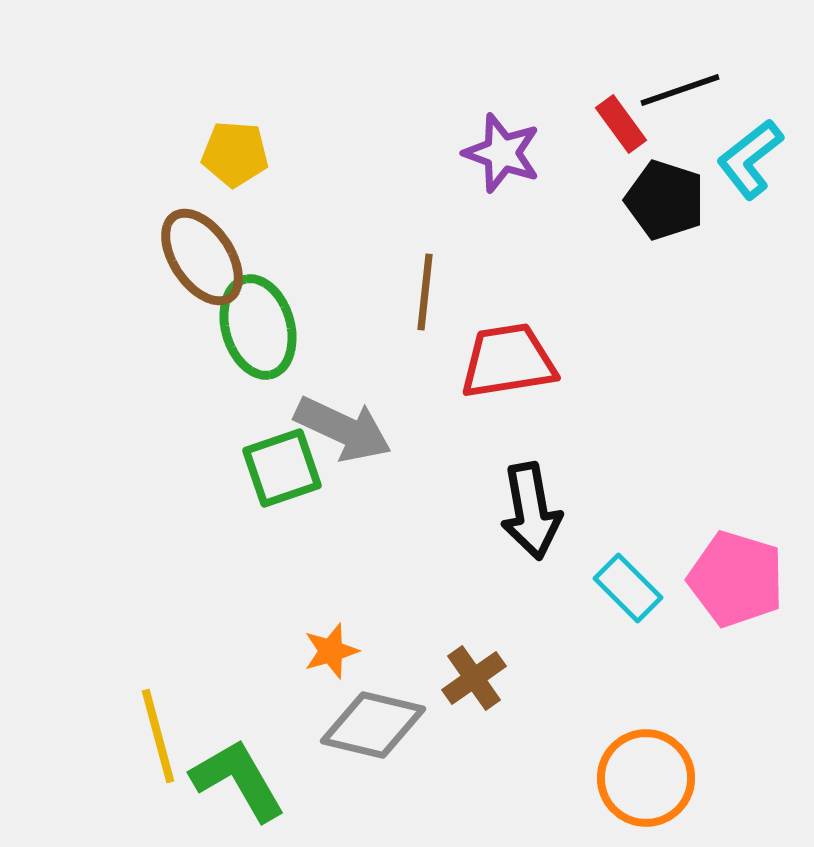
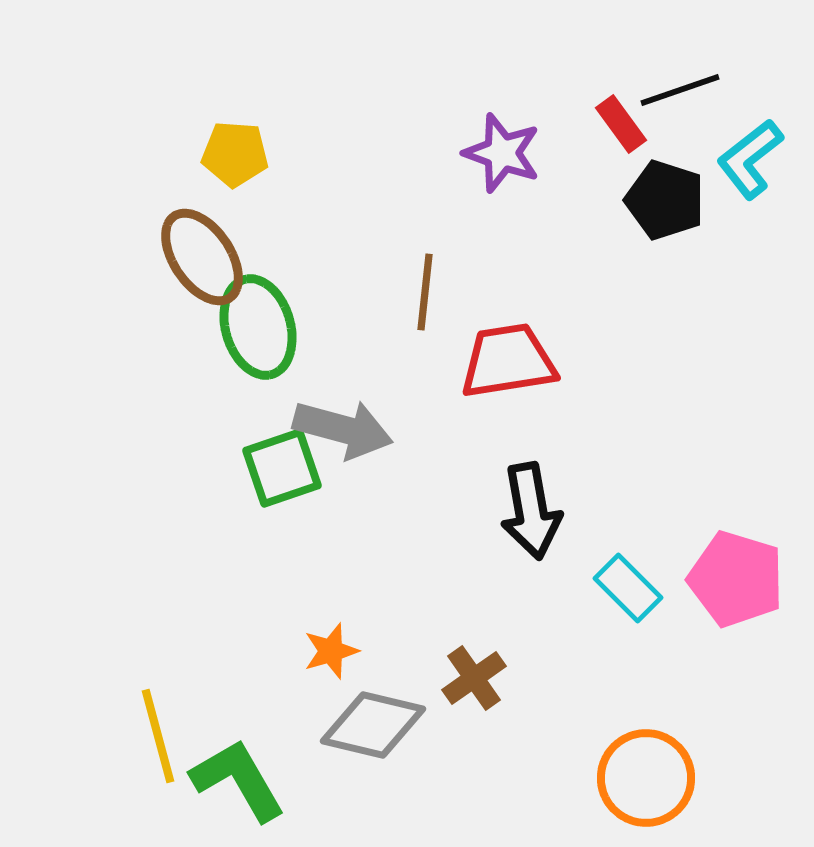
gray arrow: rotated 10 degrees counterclockwise
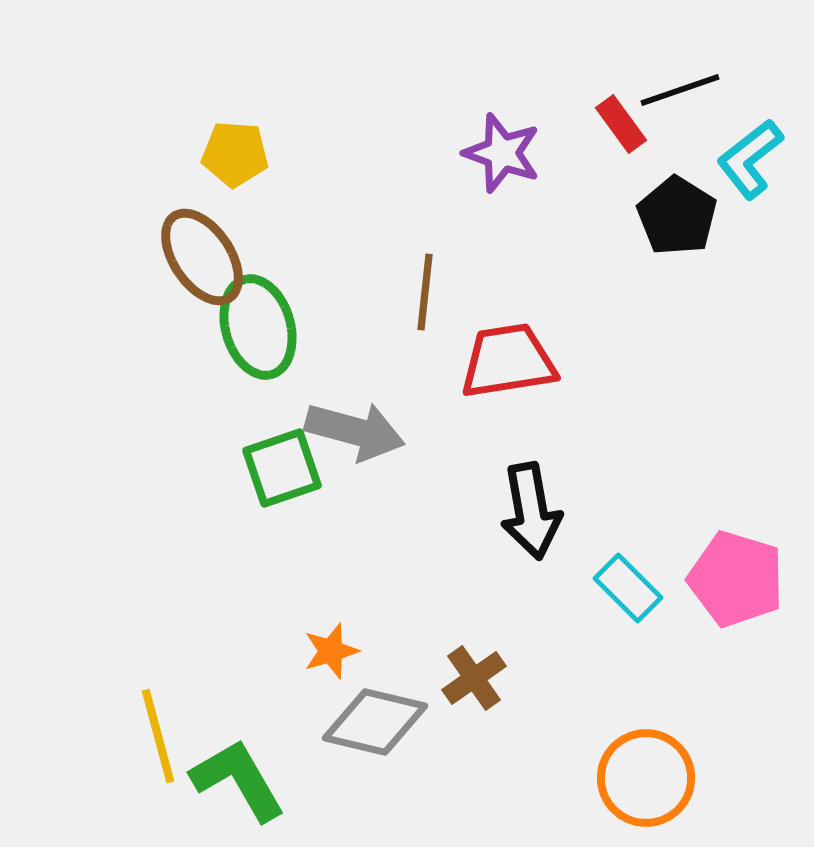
black pentagon: moved 12 px right, 16 px down; rotated 14 degrees clockwise
gray arrow: moved 12 px right, 2 px down
gray diamond: moved 2 px right, 3 px up
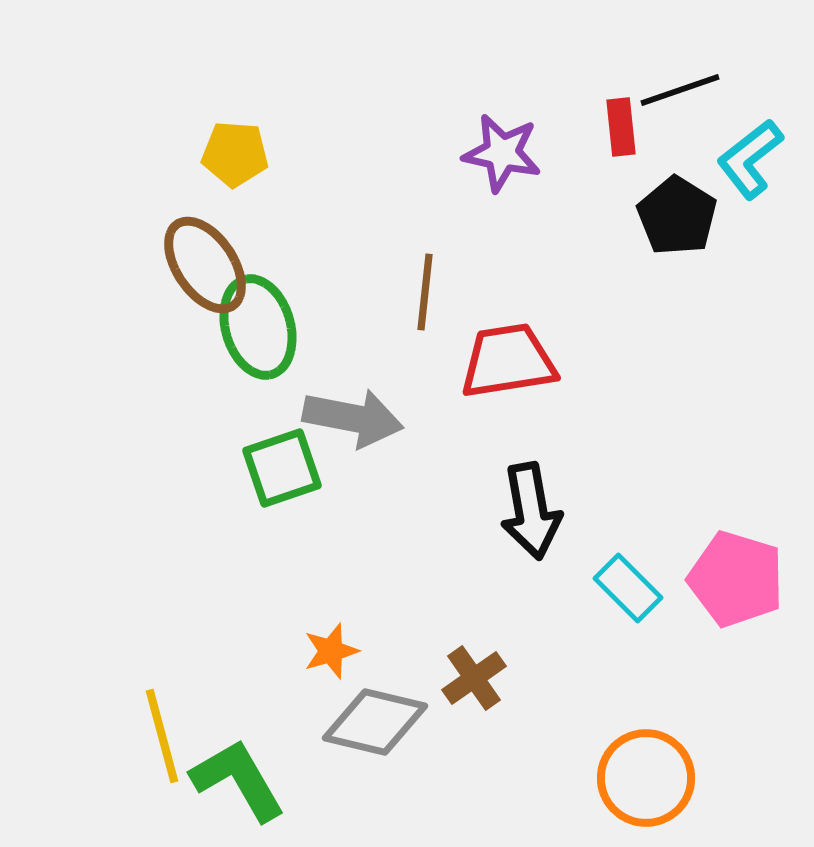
red rectangle: moved 3 px down; rotated 30 degrees clockwise
purple star: rotated 8 degrees counterclockwise
brown ellipse: moved 3 px right, 8 px down
gray arrow: moved 2 px left, 13 px up; rotated 4 degrees counterclockwise
yellow line: moved 4 px right
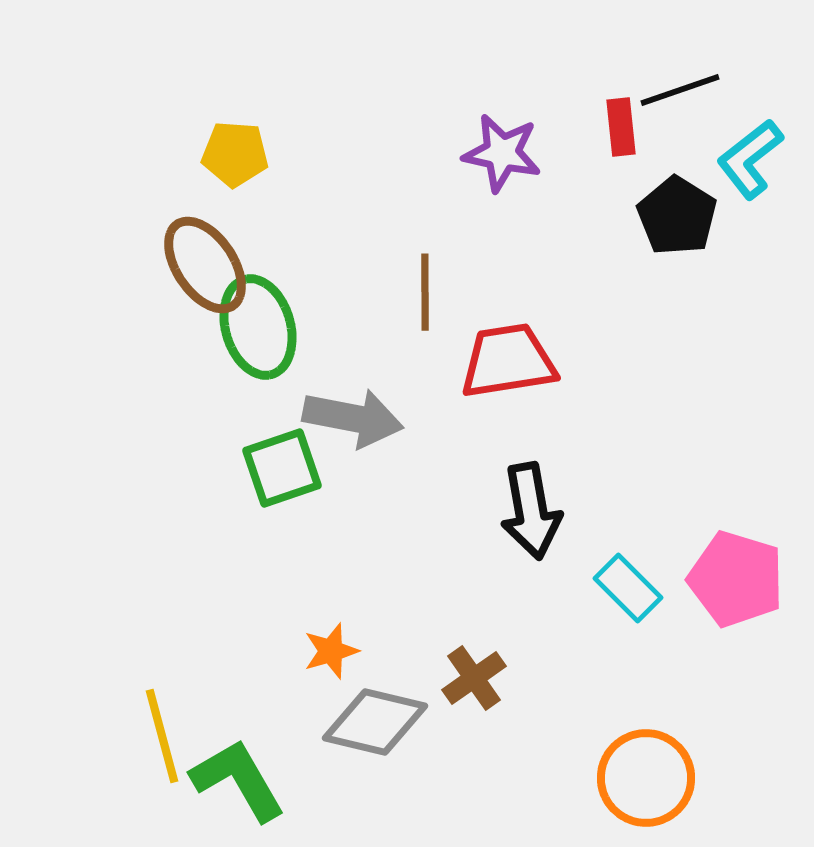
brown line: rotated 6 degrees counterclockwise
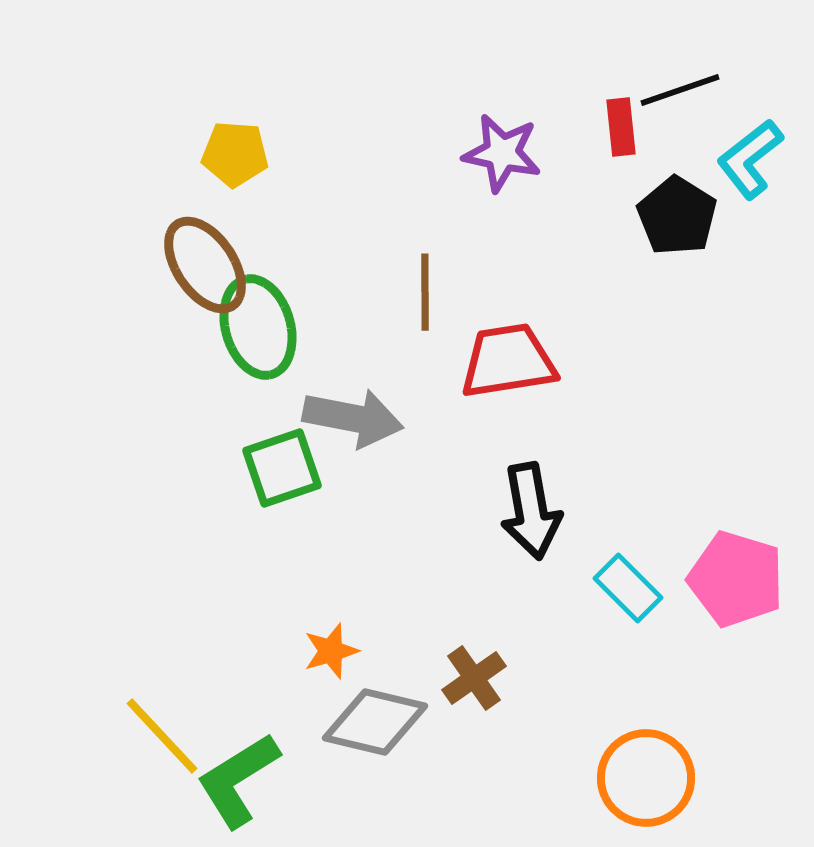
yellow line: rotated 28 degrees counterclockwise
green L-shape: rotated 92 degrees counterclockwise
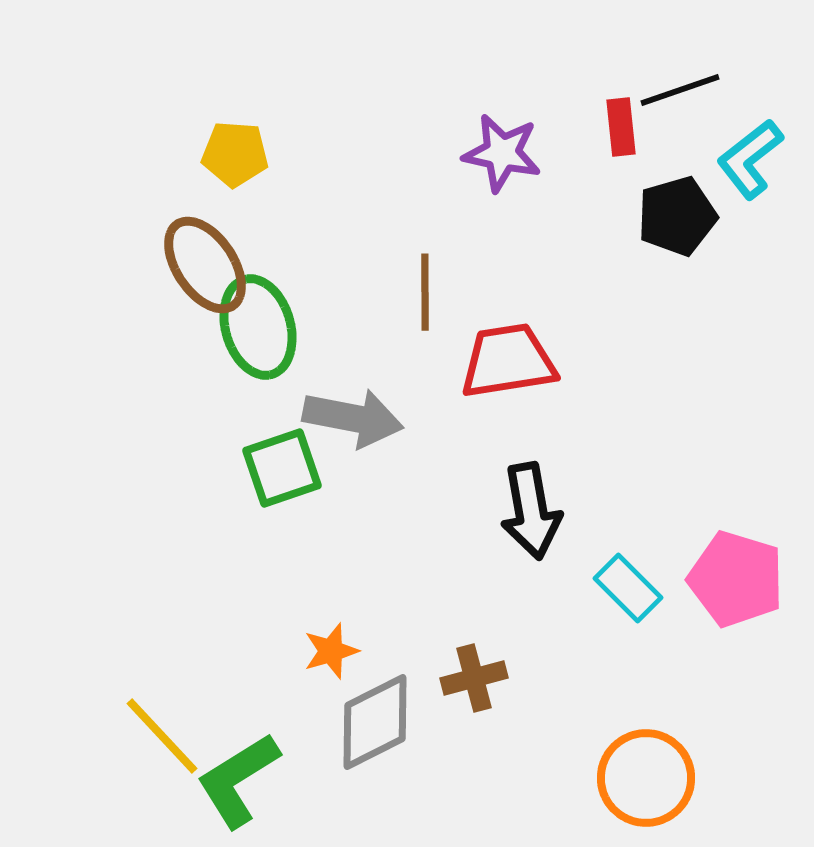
black pentagon: rotated 24 degrees clockwise
brown cross: rotated 20 degrees clockwise
gray diamond: rotated 40 degrees counterclockwise
